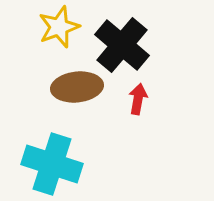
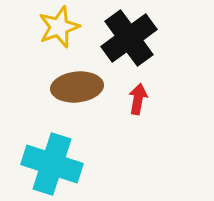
black cross: moved 7 px right, 7 px up; rotated 14 degrees clockwise
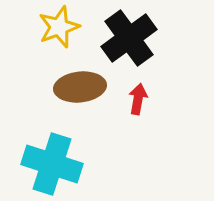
brown ellipse: moved 3 px right
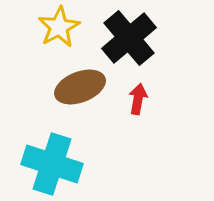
yellow star: rotated 9 degrees counterclockwise
black cross: rotated 4 degrees counterclockwise
brown ellipse: rotated 15 degrees counterclockwise
